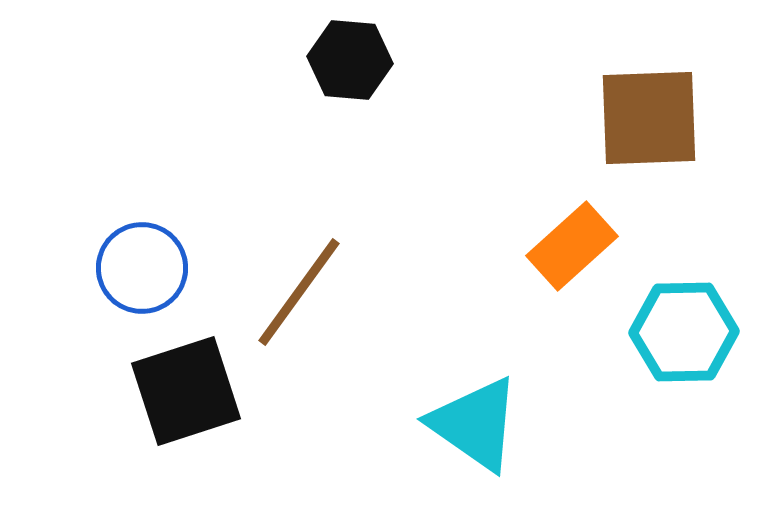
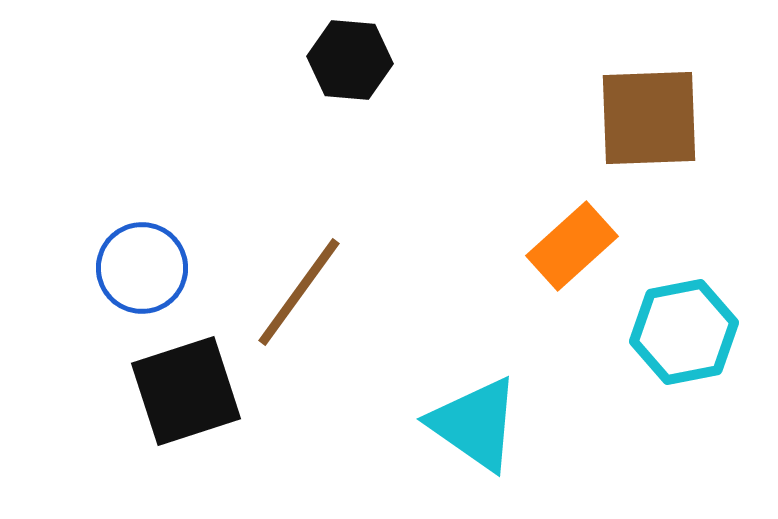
cyan hexagon: rotated 10 degrees counterclockwise
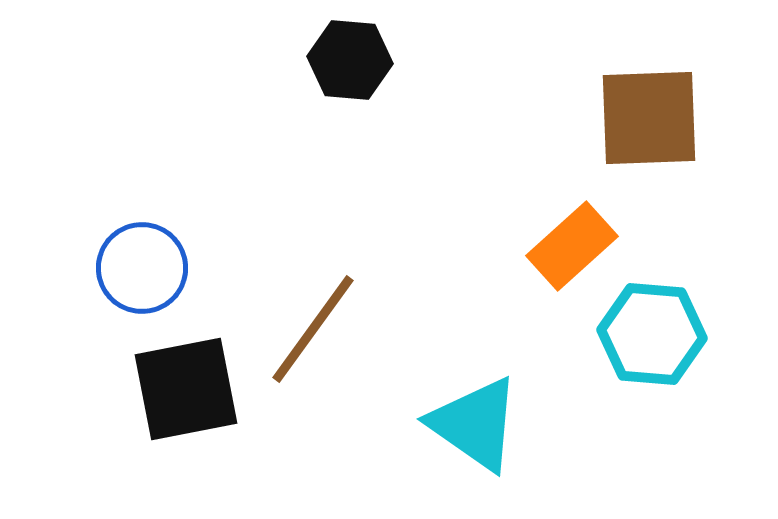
brown line: moved 14 px right, 37 px down
cyan hexagon: moved 32 px left, 2 px down; rotated 16 degrees clockwise
black square: moved 2 px up; rotated 7 degrees clockwise
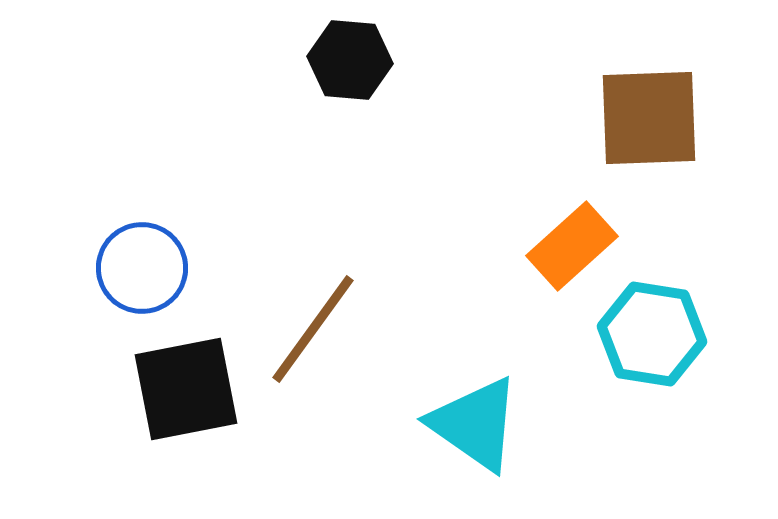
cyan hexagon: rotated 4 degrees clockwise
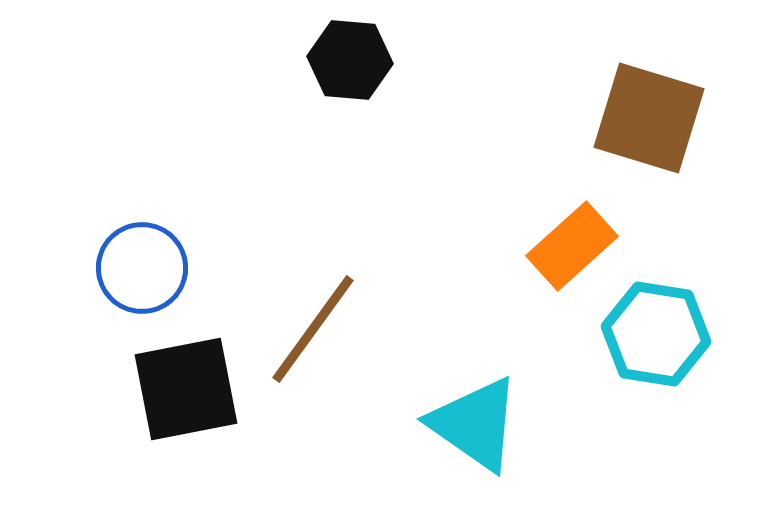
brown square: rotated 19 degrees clockwise
cyan hexagon: moved 4 px right
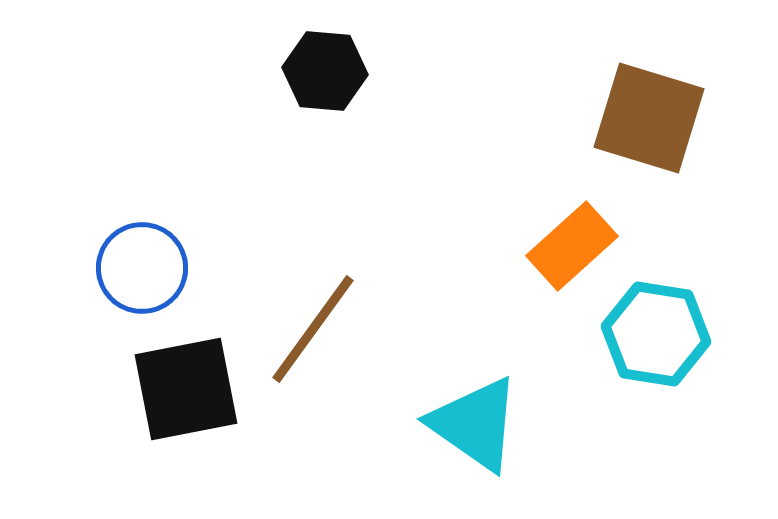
black hexagon: moved 25 px left, 11 px down
